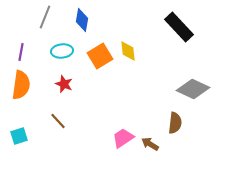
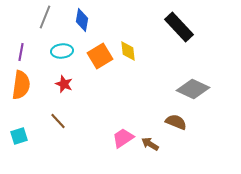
brown semicircle: moved 1 px right, 1 px up; rotated 75 degrees counterclockwise
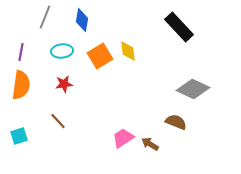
red star: rotated 30 degrees counterclockwise
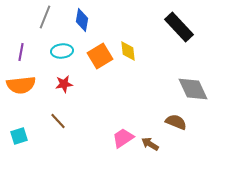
orange semicircle: rotated 76 degrees clockwise
gray diamond: rotated 40 degrees clockwise
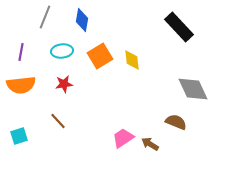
yellow diamond: moved 4 px right, 9 px down
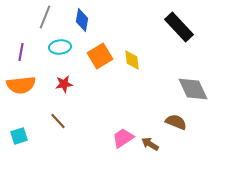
cyan ellipse: moved 2 px left, 4 px up
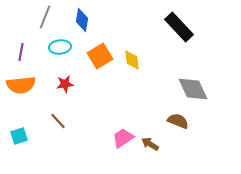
red star: moved 1 px right
brown semicircle: moved 2 px right, 1 px up
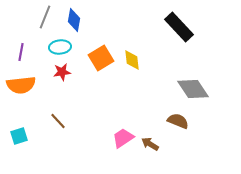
blue diamond: moved 8 px left
orange square: moved 1 px right, 2 px down
red star: moved 3 px left, 12 px up
gray diamond: rotated 8 degrees counterclockwise
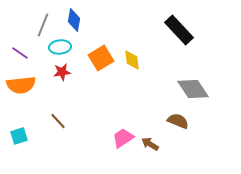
gray line: moved 2 px left, 8 px down
black rectangle: moved 3 px down
purple line: moved 1 px left, 1 px down; rotated 66 degrees counterclockwise
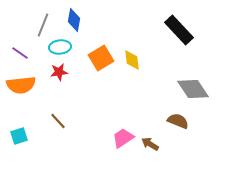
red star: moved 3 px left
